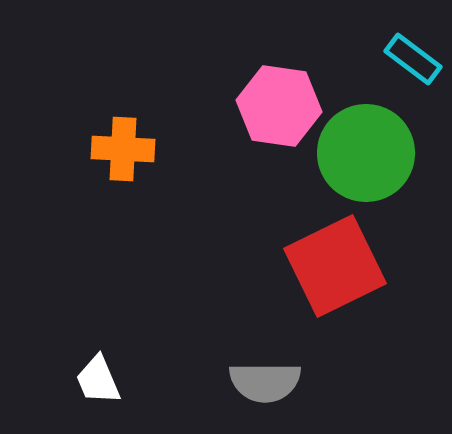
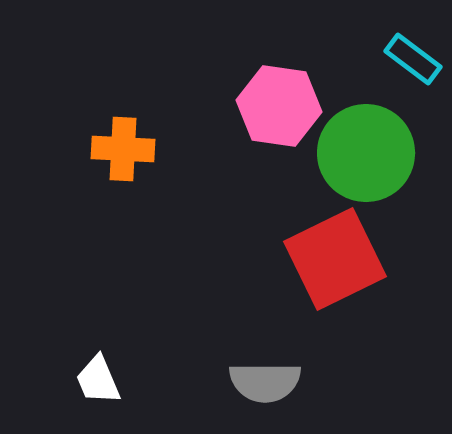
red square: moved 7 px up
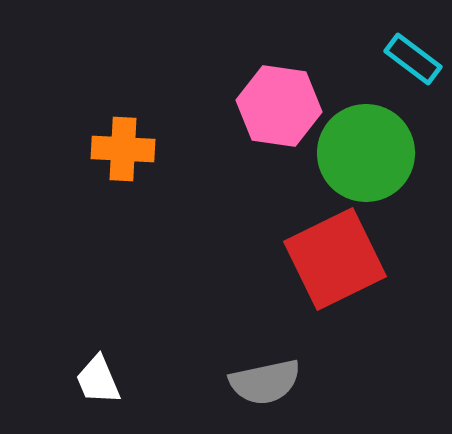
gray semicircle: rotated 12 degrees counterclockwise
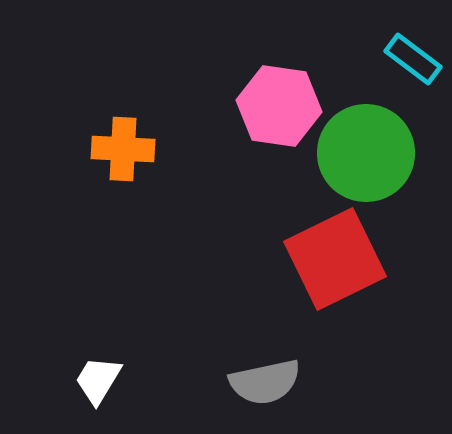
white trapezoid: rotated 54 degrees clockwise
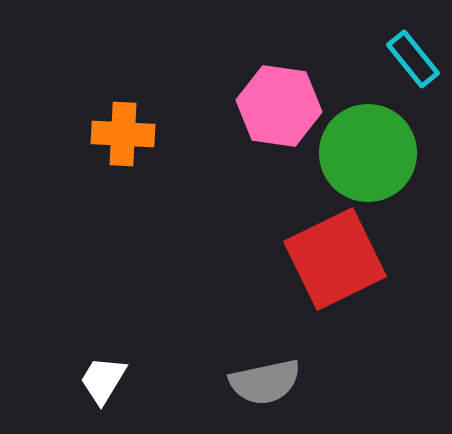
cyan rectangle: rotated 14 degrees clockwise
orange cross: moved 15 px up
green circle: moved 2 px right
white trapezoid: moved 5 px right
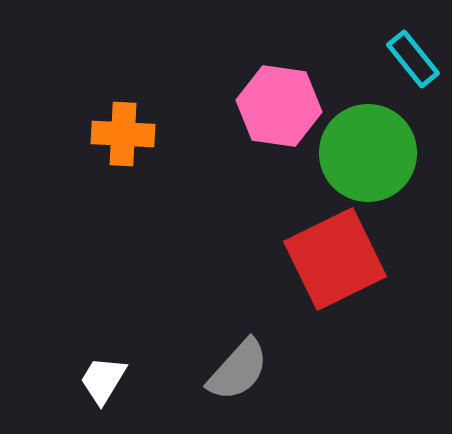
gray semicircle: moved 27 px left, 12 px up; rotated 36 degrees counterclockwise
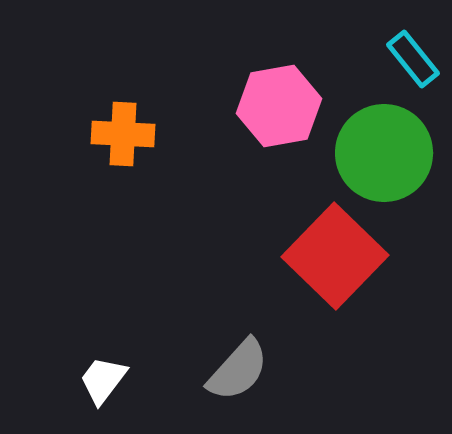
pink hexagon: rotated 18 degrees counterclockwise
green circle: moved 16 px right
red square: moved 3 px up; rotated 20 degrees counterclockwise
white trapezoid: rotated 6 degrees clockwise
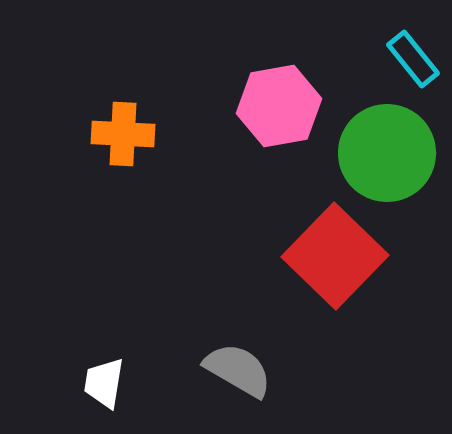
green circle: moved 3 px right
gray semicircle: rotated 102 degrees counterclockwise
white trapezoid: moved 1 px right, 3 px down; rotated 28 degrees counterclockwise
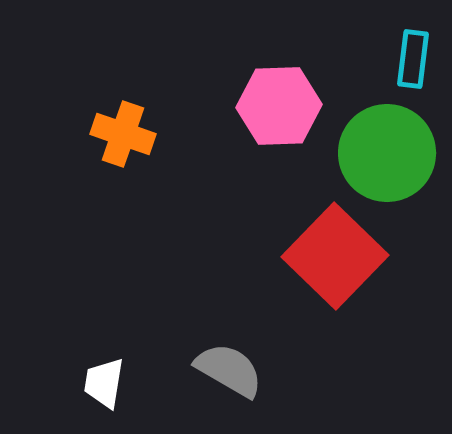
cyan rectangle: rotated 46 degrees clockwise
pink hexagon: rotated 8 degrees clockwise
orange cross: rotated 16 degrees clockwise
gray semicircle: moved 9 px left
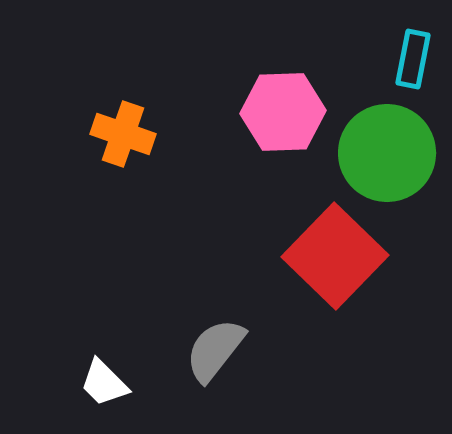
cyan rectangle: rotated 4 degrees clockwise
pink hexagon: moved 4 px right, 6 px down
gray semicircle: moved 14 px left, 20 px up; rotated 82 degrees counterclockwise
white trapezoid: rotated 54 degrees counterclockwise
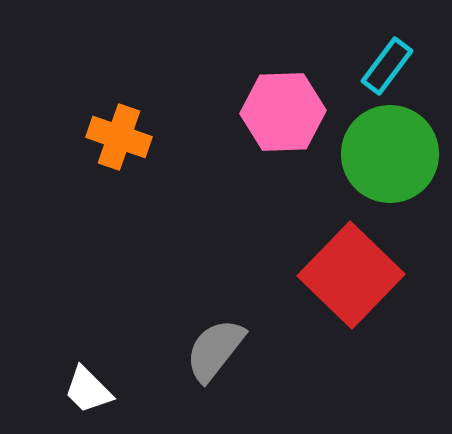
cyan rectangle: moved 26 px left, 7 px down; rotated 26 degrees clockwise
orange cross: moved 4 px left, 3 px down
green circle: moved 3 px right, 1 px down
red square: moved 16 px right, 19 px down
white trapezoid: moved 16 px left, 7 px down
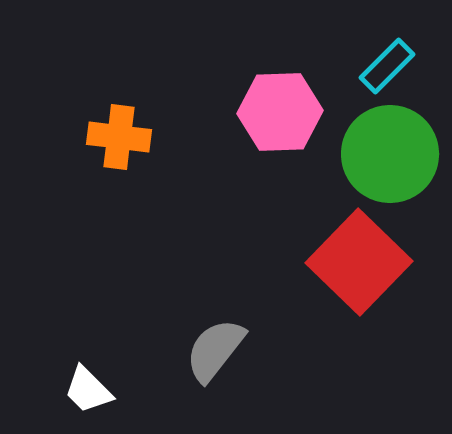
cyan rectangle: rotated 8 degrees clockwise
pink hexagon: moved 3 px left
orange cross: rotated 12 degrees counterclockwise
red square: moved 8 px right, 13 px up
